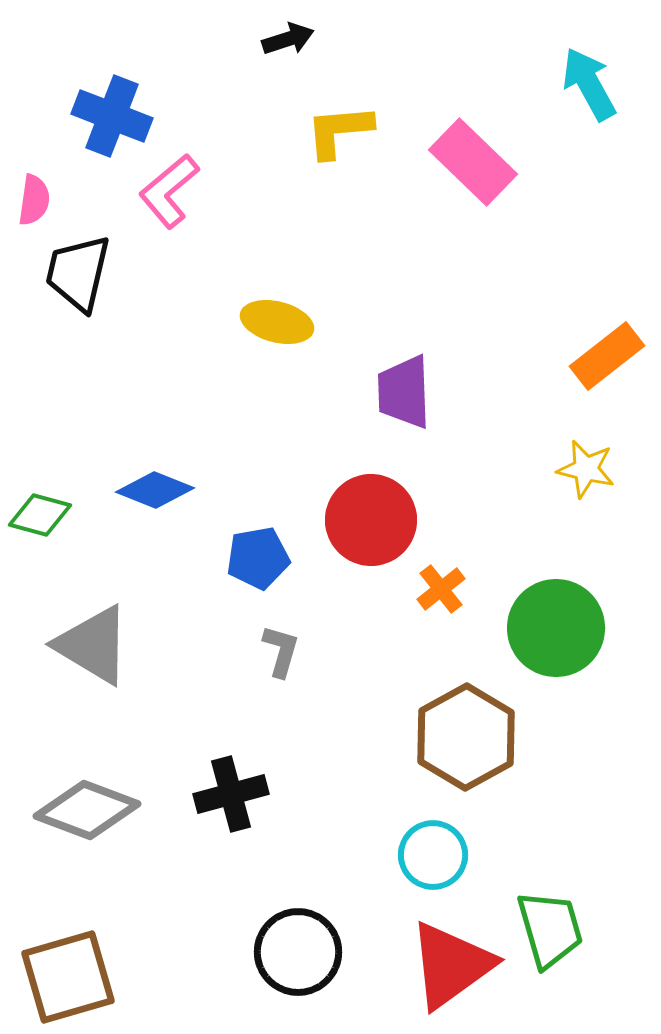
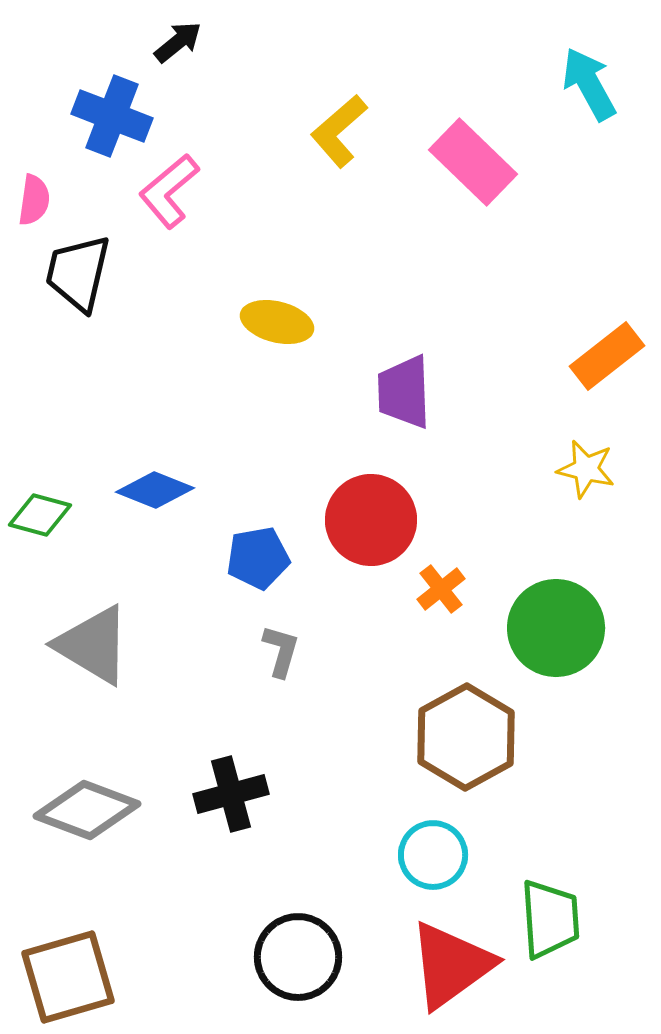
black arrow: moved 110 px left, 3 px down; rotated 21 degrees counterclockwise
yellow L-shape: rotated 36 degrees counterclockwise
green trapezoid: moved 10 px up; rotated 12 degrees clockwise
black circle: moved 5 px down
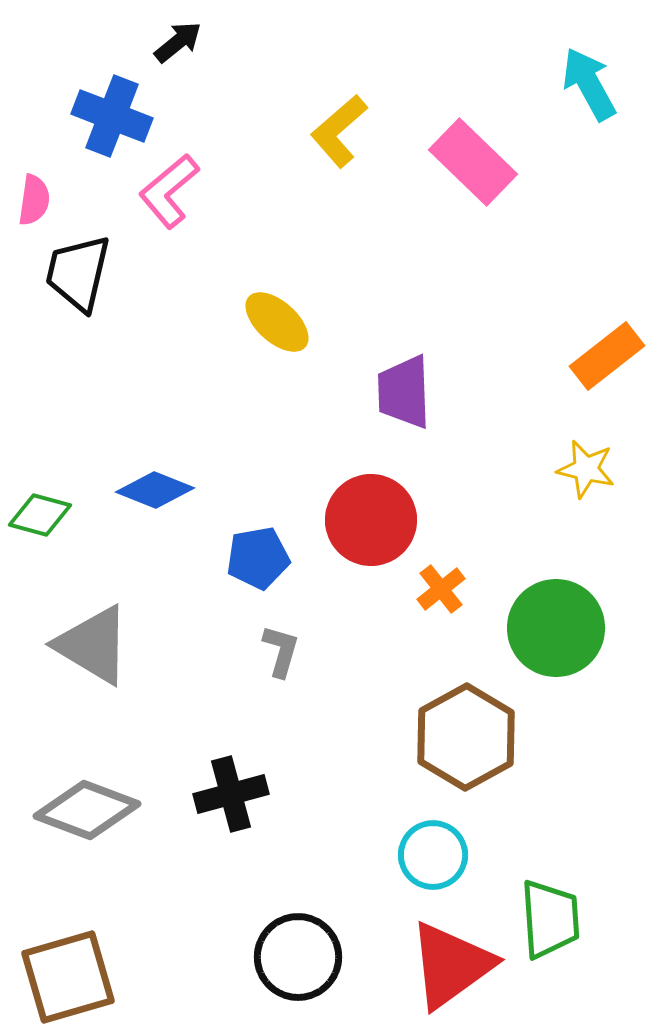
yellow ellipse: rotated 28 degrees clockwise
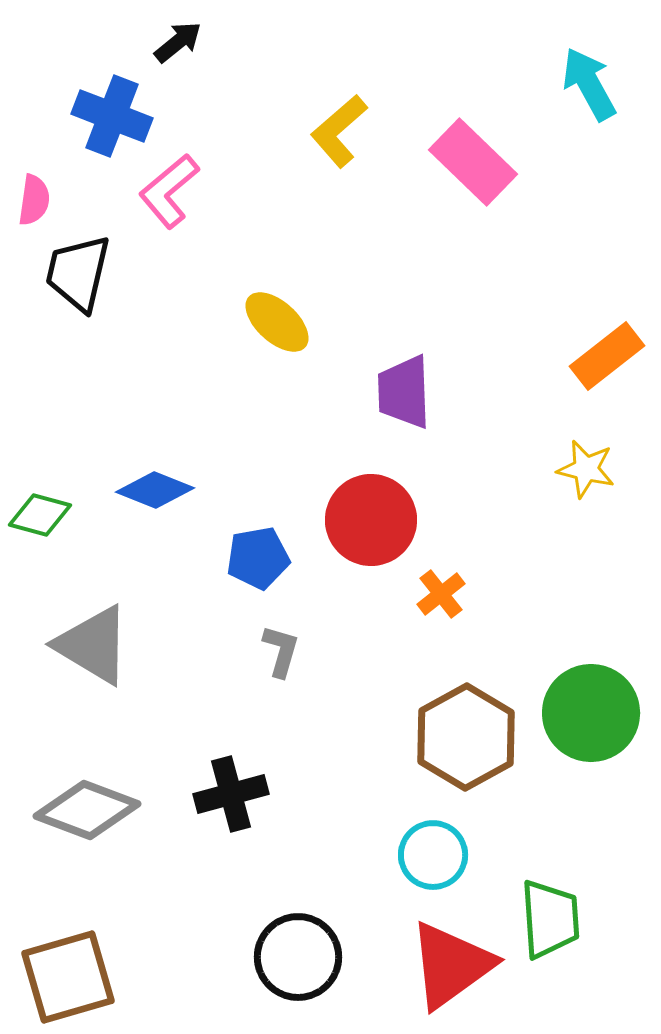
orange cross: moved 5 px down
green circle: moved 35 px right, 85 px down
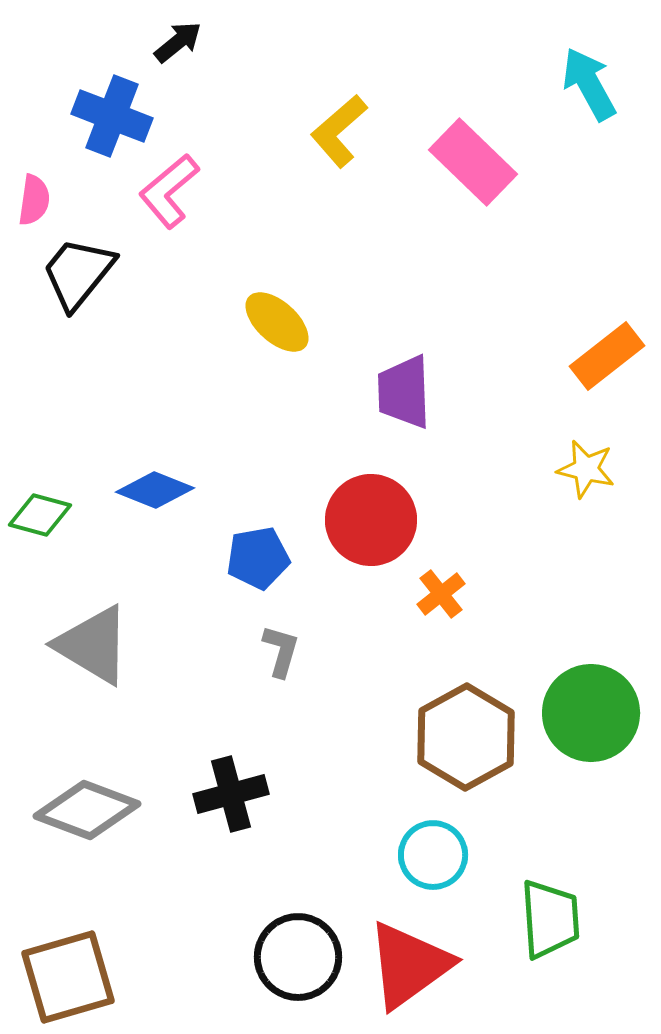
black trapezoid: rotated 26 degrees clockwise
red triangle: moved 42 px left
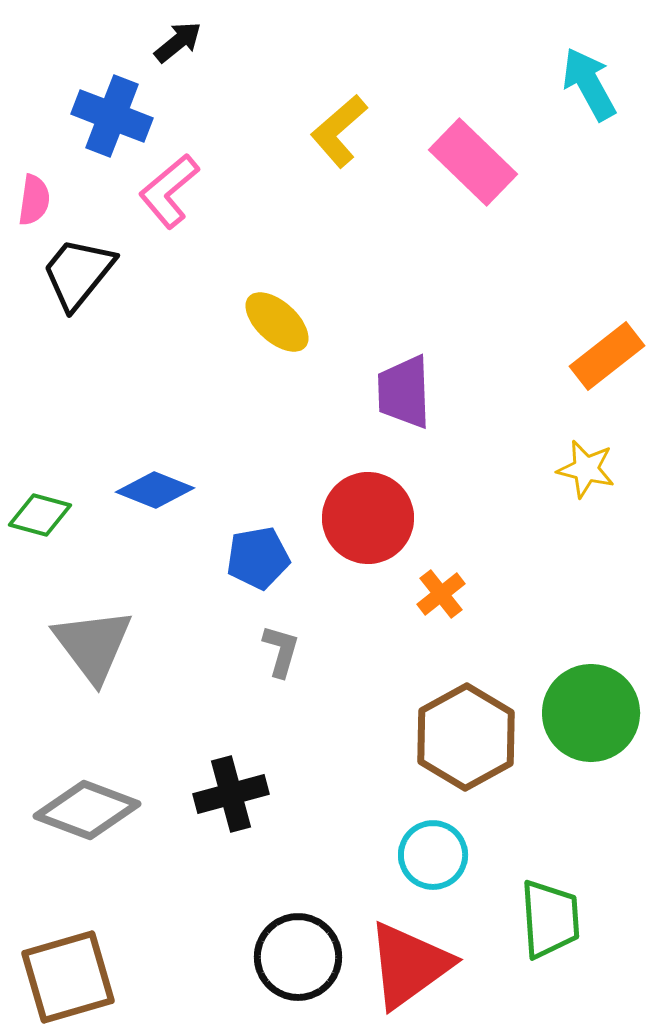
red circle: moved 3 px left, 2 px up
gray triangle: rotated 22 degrees clockwise
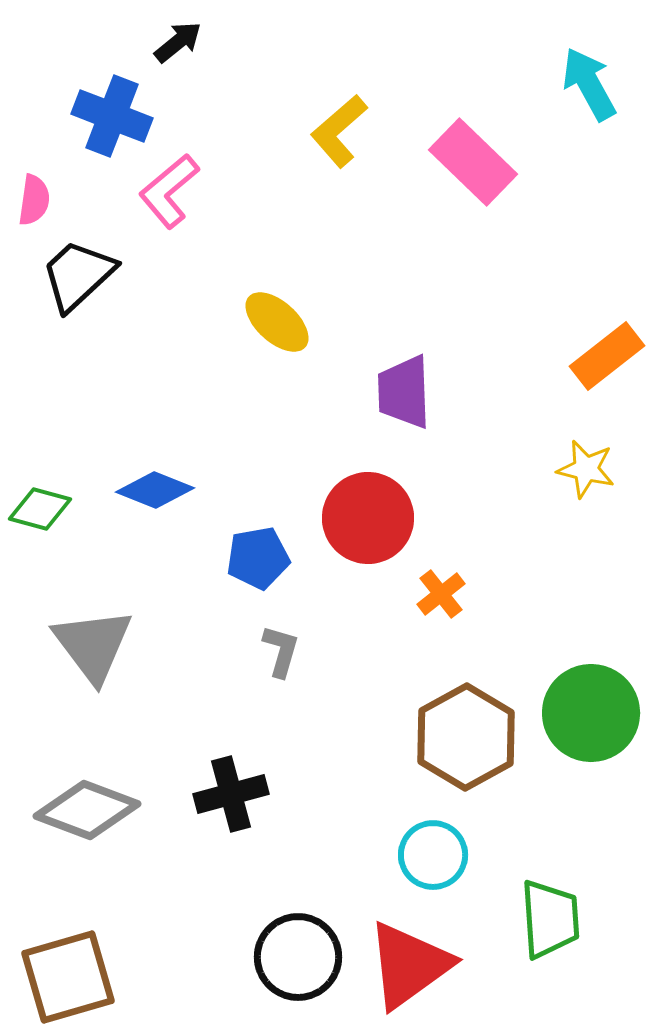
black trapezoid: moved 2 px down; rotated 8 degrees clockwise
green diamond: moved 6 px up
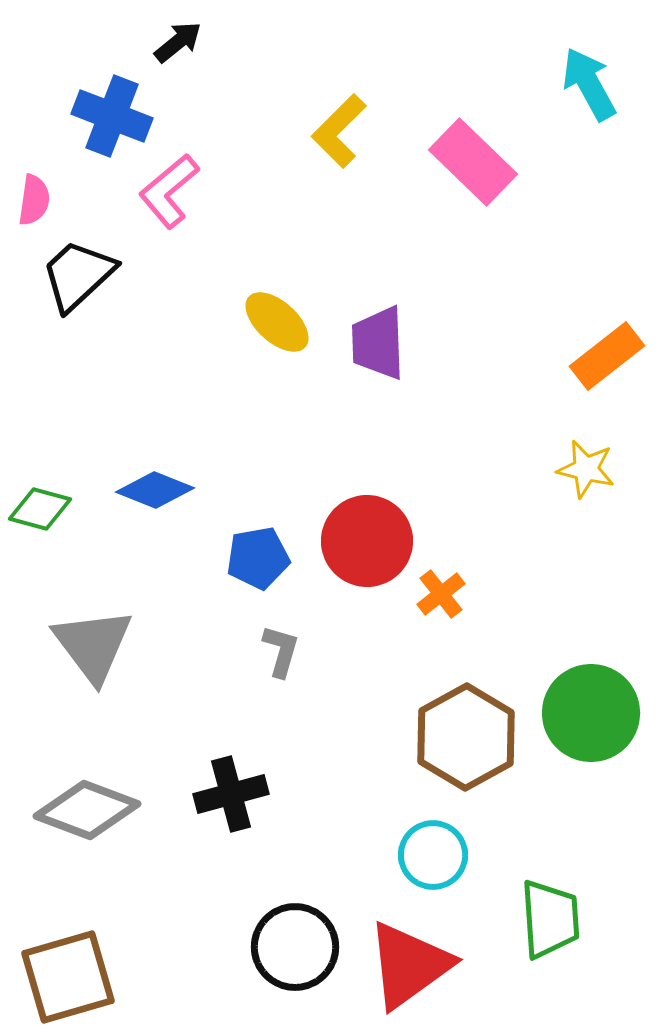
yellow L-shape: rotated 4 degrees counterclockwise
purple trapezoid: moved 26 px left, 49 px up
red circle: moved 1 px left, 23 px down
black circle: moved 3 px left, 10 px up
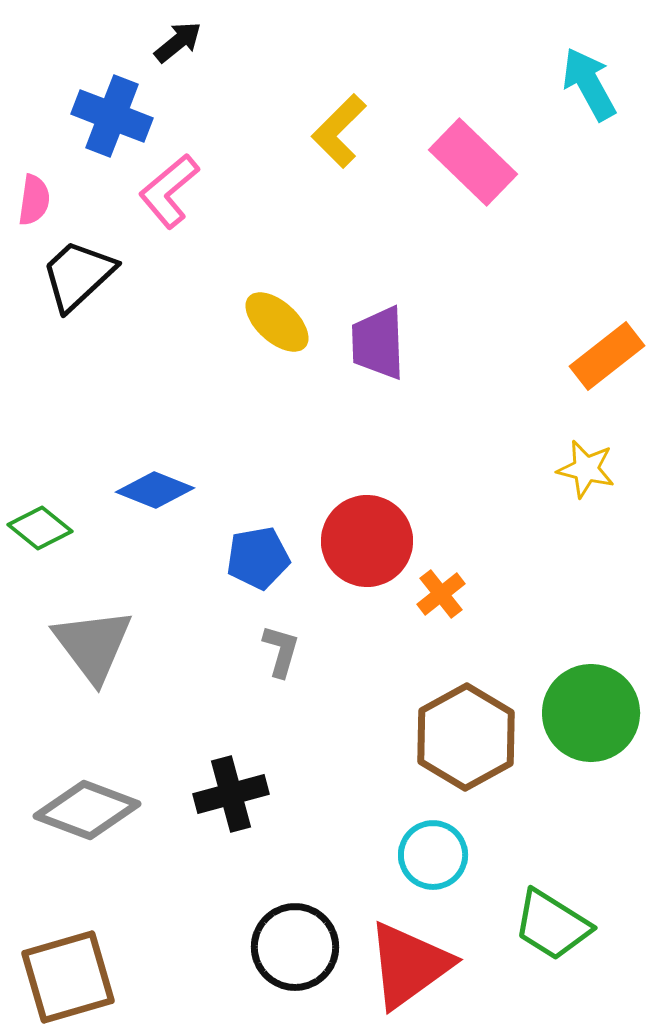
green diamond: moved 19 px down; rotated 24 degrees clockwise
green trapezoid: moved 2 px right, 6 px down; rotated 126 degrees clockwise
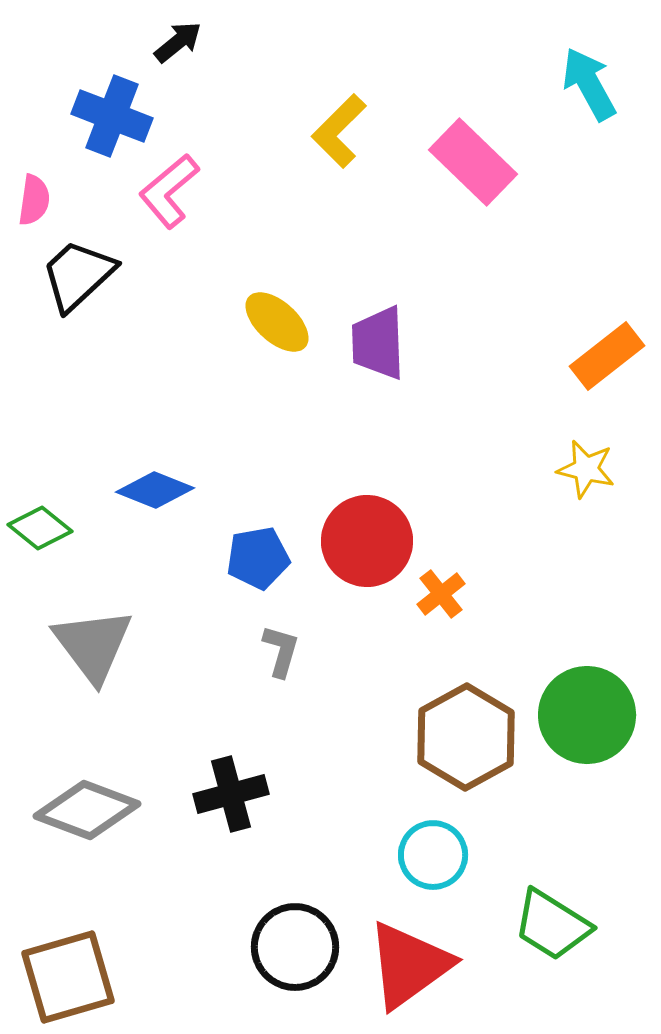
green circle: moved 4 px left, 2 px down
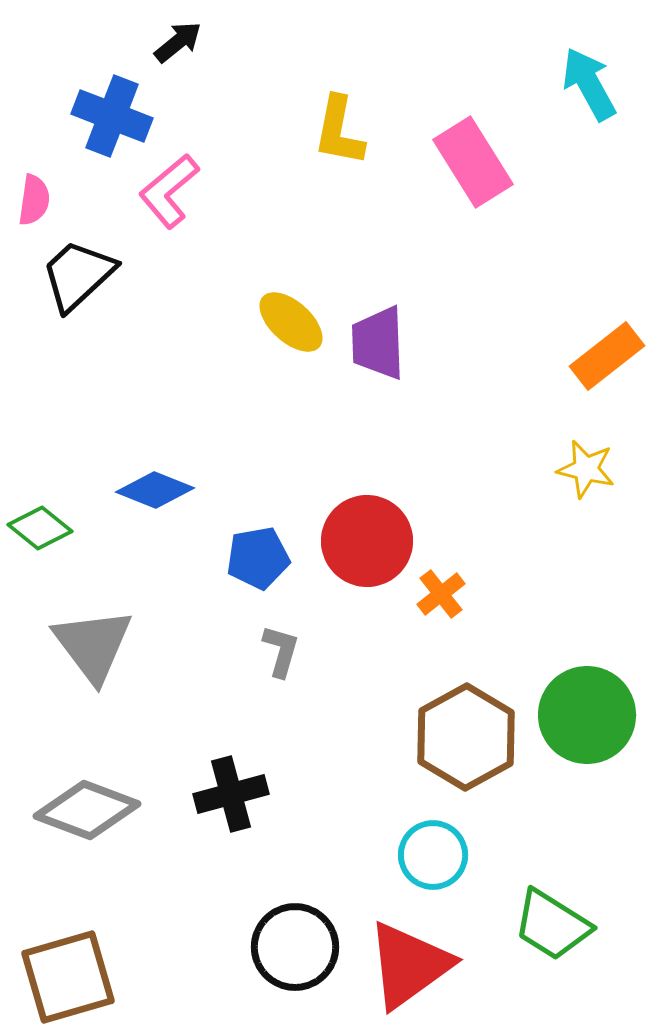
yellow L-shape: rotated 34 degrees counterclockwise
pink rectangle: rotated 14 degrees clockwise
yellow ellipse: moved 14 px right
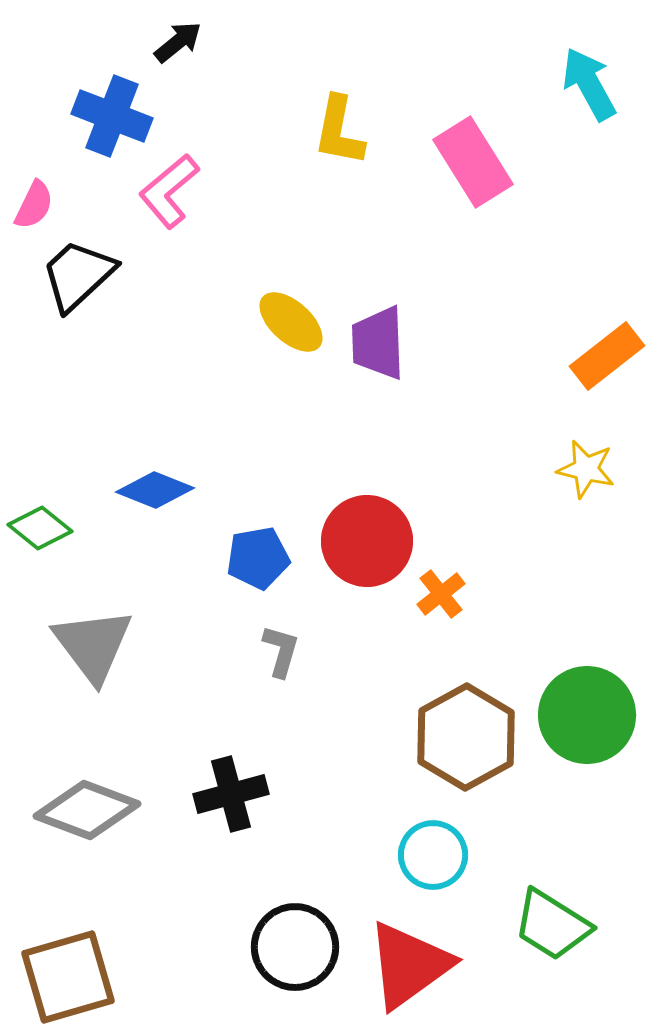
pink semicircle: moved 5 px down; rotated 18 degrees clockwise
